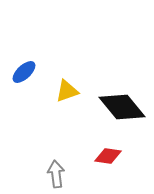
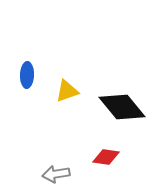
blue ellipse: moved 3 px right, 3 px down; rotated 45 degrees counterclockwise
red diamond: moved 2 px left, 1 px down
gray arrow: rotated 92 degrees counterclockwise
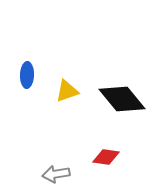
black diamond: moved 8 px up
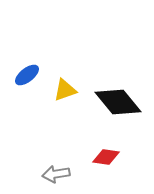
blue ellipse: rotated 50 degrees clockwise
yellow triangle: moved 2 px left, 1 px up
black diamond: moved 4 px left, 3 px down
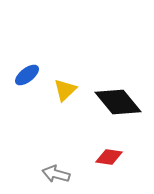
yellow triangle: rotated 25 degrees counterclockwise
red diamond: moved 3 px right
gray arrow: rotated 24 degrees clockwise
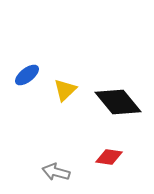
gray arrow: moved 2 px up
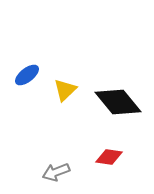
gray arrow: rotated 36 degrees counterclockwise
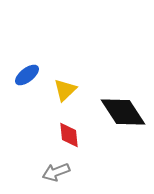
black diamond: moved 5 px right, 10 px down; rotated 6 degrees clockwise
red diamond: moved 40 px left, 22 px up; rotated 76 degrees clockwise
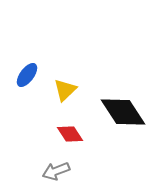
blue ellipse: rotated 15 degrees counterclockwise
red diamond: moved 1 px right, 1 px up; rotated 28 degrees counterclockwise
gray arrow: moved 1 px up
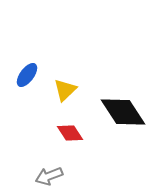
red diamond: moved 1 px up
gray arrow: moved 7 px left, 5 px down
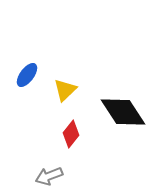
red diamond: moved 1 px right, 1 px down; rotated 72 degrees clockwise
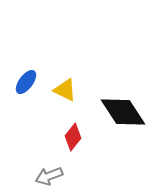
blue ellipse: moved 1 px left, 7 px down
yellow triangle: rotated 50 degrees counterclockwise
red diamond: moved 2 px right, 3 px down
